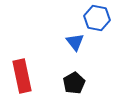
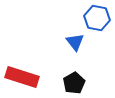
red rectangle: moved 1 px down; rotated 60 degrees counterclockwise
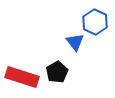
blue hexagon: moved 2 px left, 4 px down; rotated 15 degrees clockwise
black pentagon: moved 17 px left, 11 px up
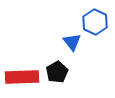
blue triangle: moved 3 px left
red rectangle: rotated 20 degrees counterclockwise
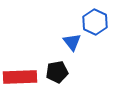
black pentagon: rotated 20 degrees clockwise
red rectangle: moved 2 px left
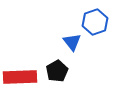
blue hexagon: rotated 15 degrees clockwise
black pentagon: moved 1 px up; rotated 20 degrees counterclockwise
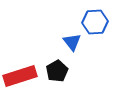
blue hexagon: rotated 15 degrees clockwise
red rectangle: moved 1 px up; rotated 16 degrees counterclockwise
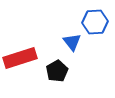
red rectangle: moved 18 px up
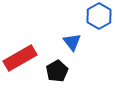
blue hexagon: moved 4 px right, 6 px up; rotated 25 degrees counterclockwise
red rectangle: rotated 12 degrees counterclockwise
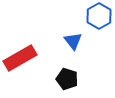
blue triangle: moved 1 px right, 1 px up
black pentagon: moved 10 px right, 8 px down; rotated 25 degrees counterclockwise
